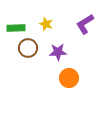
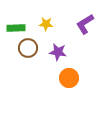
yellow star: rotated 16 degrees counterclockwise
purple star: rotated 12 degrees clockwise
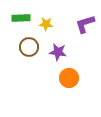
purple L-shape: rotated 15 degrees clockwise
green rectangle: moved 5 px right, 10 px up
brown circle: moved 1 px right, 1 px up
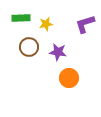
yellow star: rotated 16 degrees counterclockwise
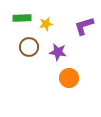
green rectangle: moved 1 px right
purple L-shape: moved 1 px left, 2 px down
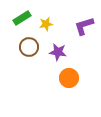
green rectangle: rotated 30 degrees counterclockwise
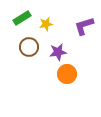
purple star: rotated 18 degrees counterclockwise
orange circle: moved 2 px left, 4 px up
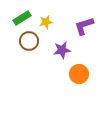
yellow star: moved 2 px up
brown circle: moved 6 px up
purple star: moved 4 px right, 2 px up
orange circle: moved 12 px right
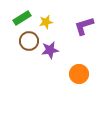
purple star: moved 12 px left
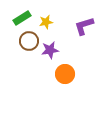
orange circle: moved 14 px left
